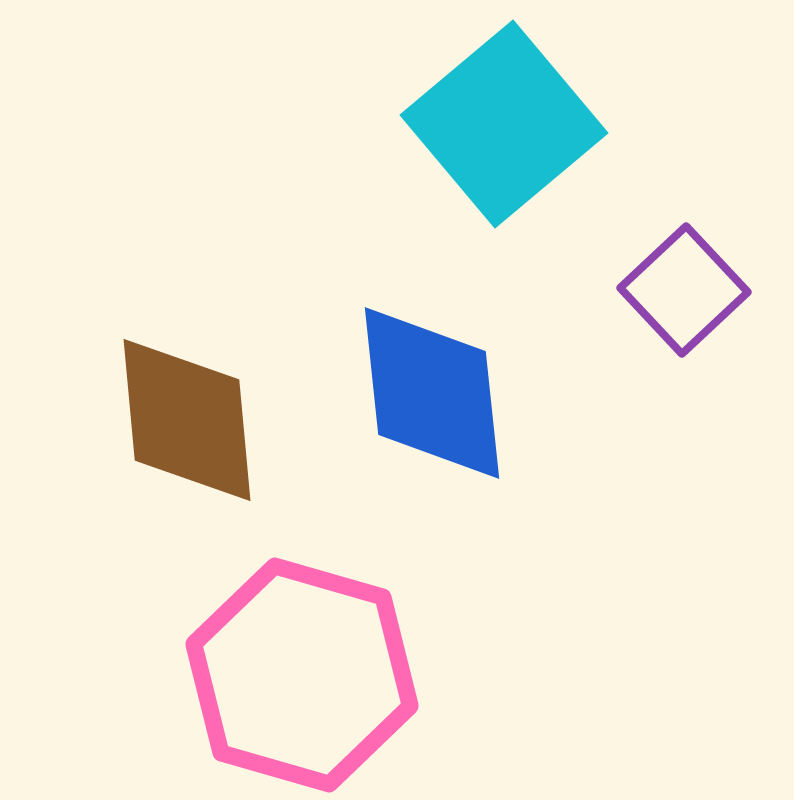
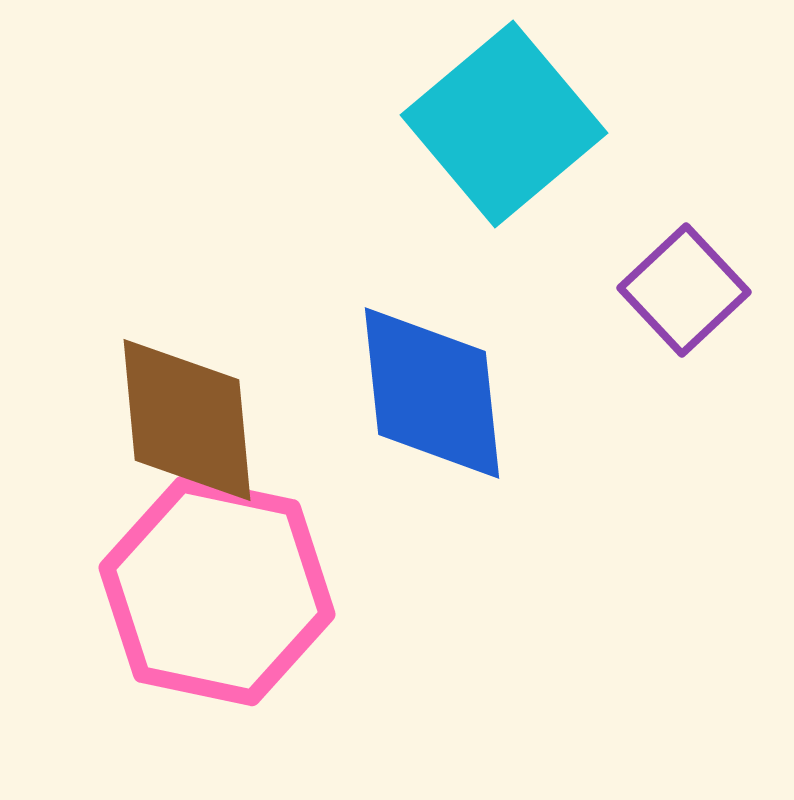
pink hexagon: moved 85 px left, 84 px up; rotated 4 degrees counterclockwise
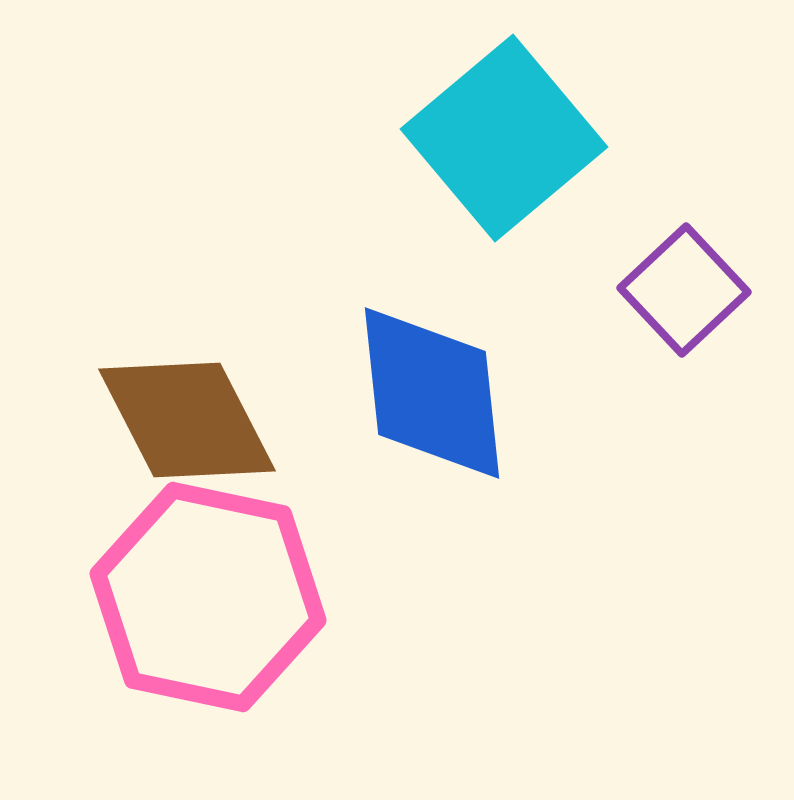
cyan square: moved 14 px down
brown diamond: rotated 22 degrees counterclockwise
pink hexagon: moved 9 px left, 6 px down
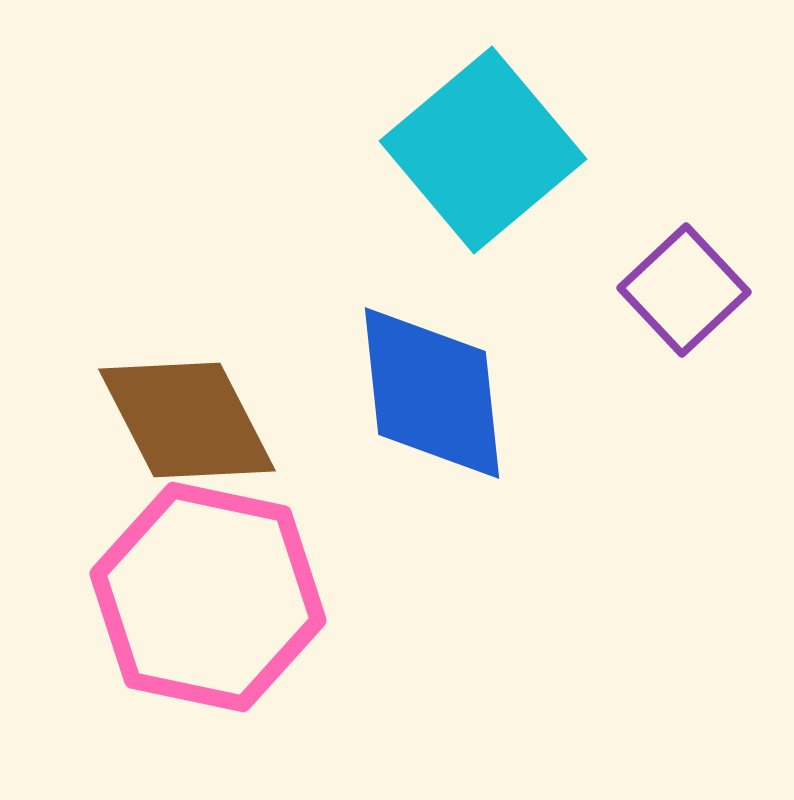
cyan square: moved 21 px left, 12 px down
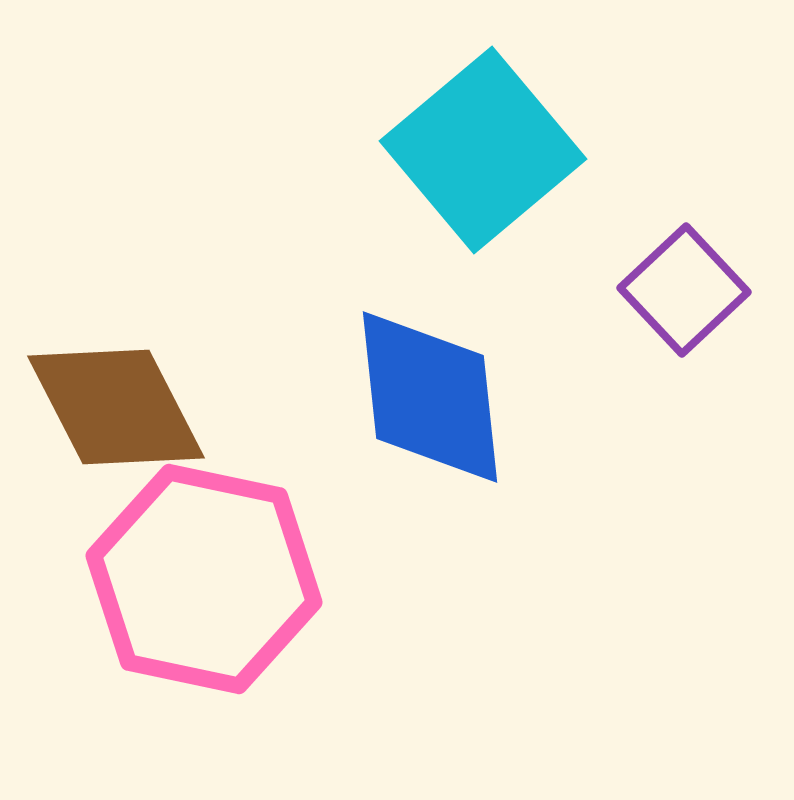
blue diamond: moved 2 px left, 4 px down
brown diamond: moved 71 px left, 13 px up
pink hexagon: moved 4 px left, 18 px up
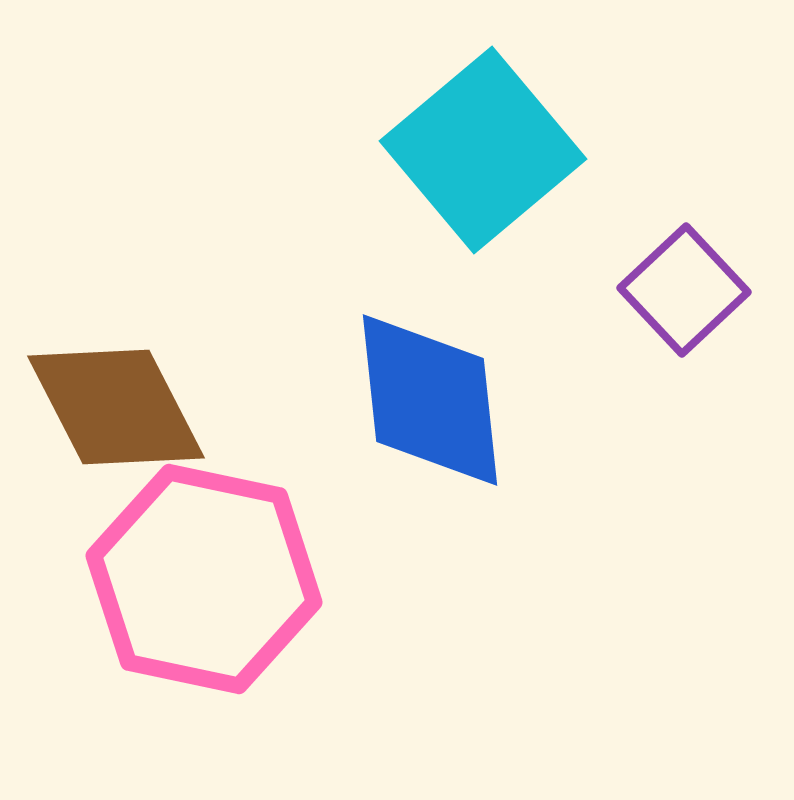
blue diamond: moved 3 px down
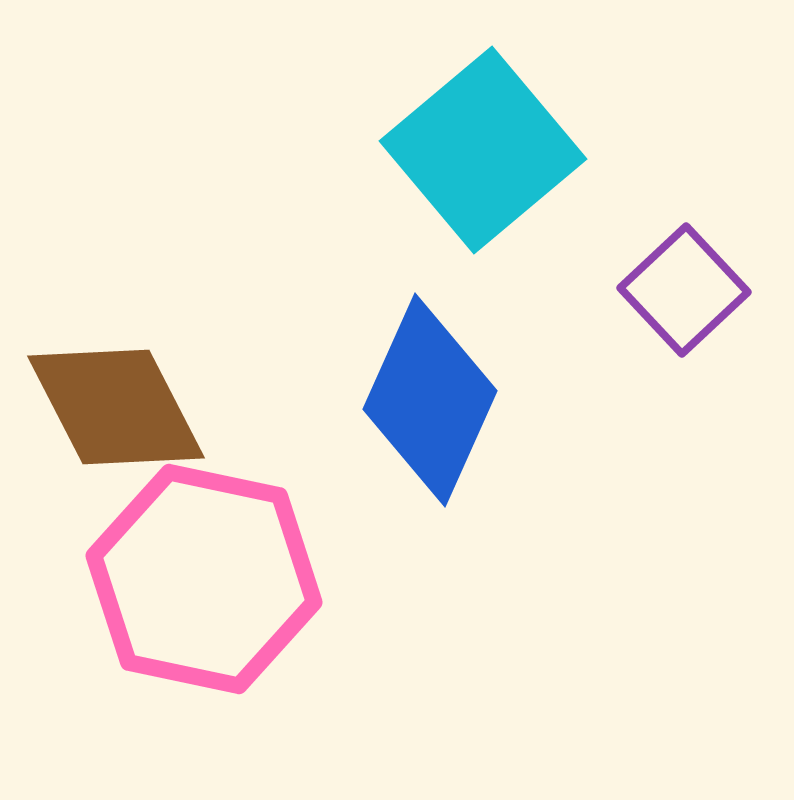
blue diamond: rotated 30 degrees clockwise
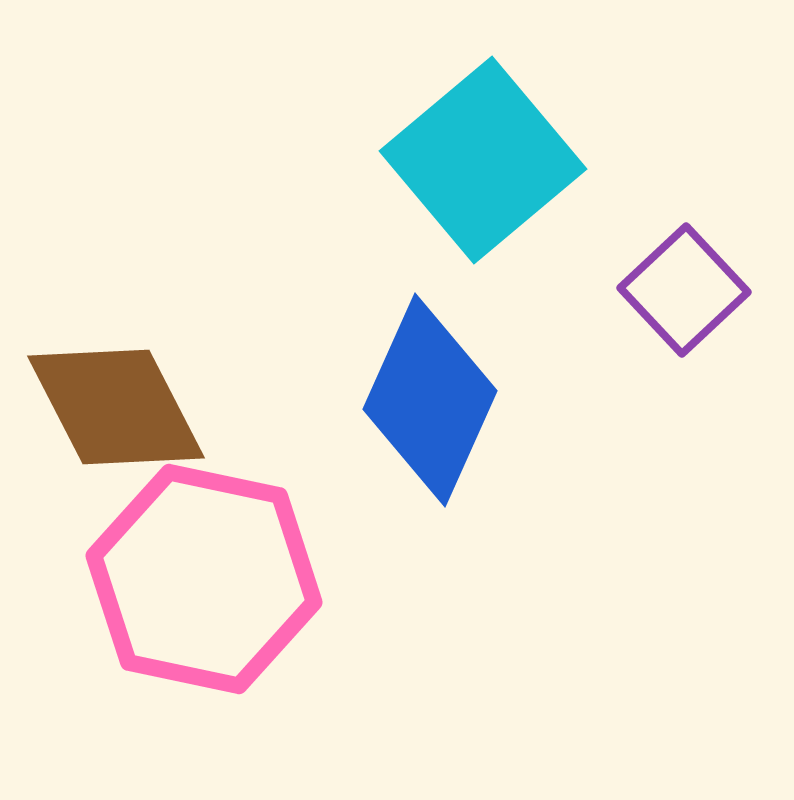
cyan square: moved 10 px down
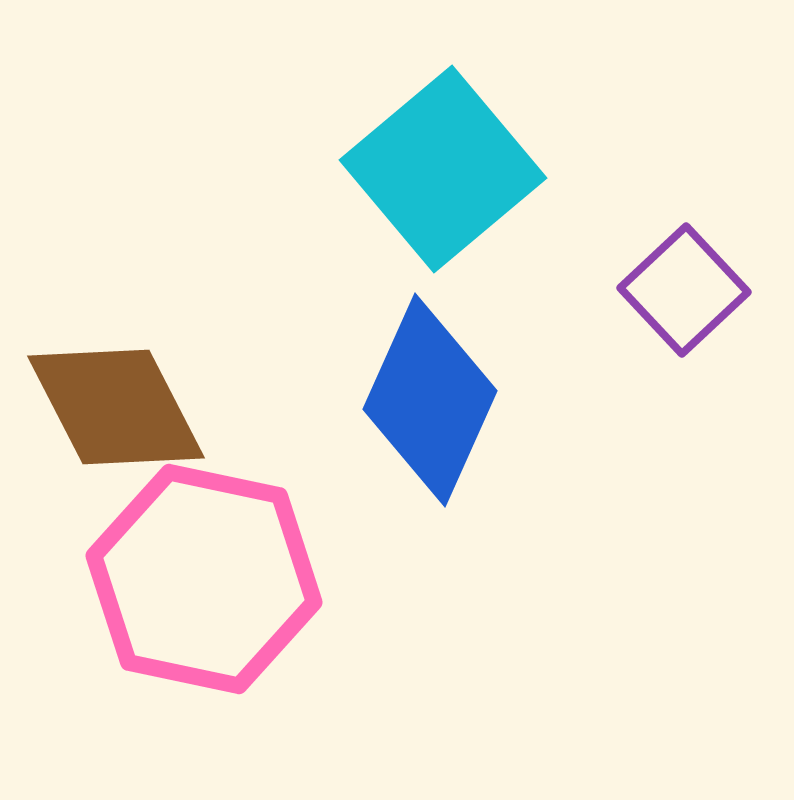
cyan square: moved 40 px left, 9 px down
